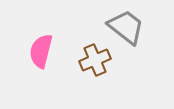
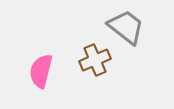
pink semicircle: moved 20 px down
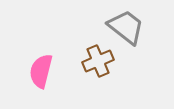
brown cross: moved 3 px right, 1 px down
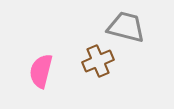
gray trapezoid: rotated 24 degrees counterclockwise
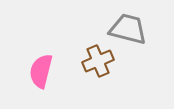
gray trapezoid: moved 2 px right, 2 px down
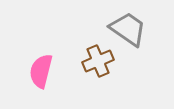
gray trapezoid: rotated 21 degrees clockwise
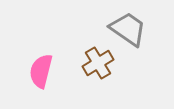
brown cross: moved 2 px down; rotated 8 degrees counterclockwise
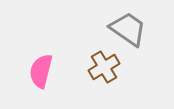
brown cross: moved 6 px right, 4 px down
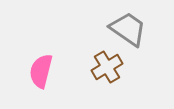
brown cross: moved 3 px right
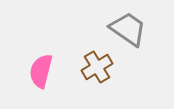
brown cross: moved 10 px left
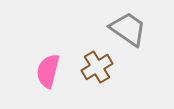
pink semicircle: moved 7 px right
